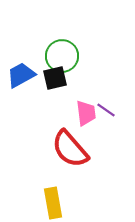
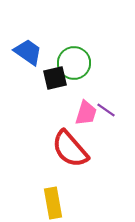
green circle: moved 12 px right, 7 px down
blue trapezoid: moved 7 px right, 23 px up; rotated 64 degrees clockwise
pink trapezoid: rotated 24 degrees clockwise
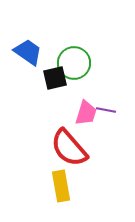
purple line: rotated 24 degrees counterclockwise
red semicircle: moved 1 px left, 1 px up
yellow rectangle: moved 8 px right, 17 px up
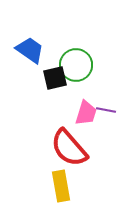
blue trapezoid: moved 2 px right, 2 px up
green circle: moved 2 px right, 2 px down
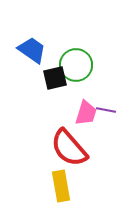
blue trapezoid: moved 2 px right
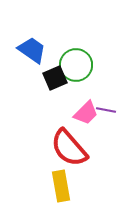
black square: rotated 10 degrees counterclockwise
pink trapezoid: rotated 28 degrees clockwise
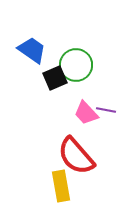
pink trapezoid: rotated 92 degrees clockwise
red semicircle: moved 7 px right, 8 px down
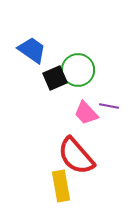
green circle: moved 2 px right, 5 px down
purple line: moved 3 px right, 4 px up
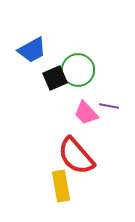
blue trapezoid: rotated 116 degrees clockwise
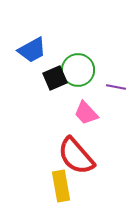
purple line: moved 7 px right, 19 px up
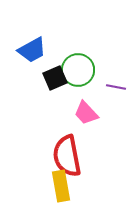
red semicircle: moved 9 px left; rotated 30 degrees clockwise
